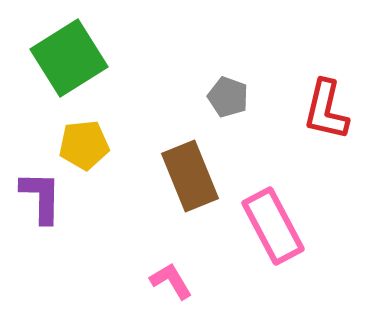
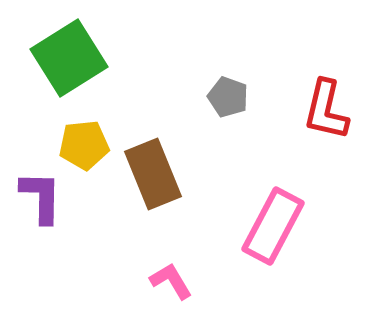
brown rectangle: moved 37 px left, 2 px up
pink rectangle: rotated 56 degrees clockwise
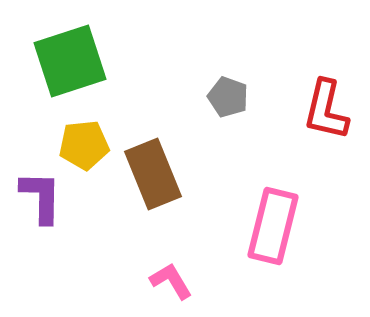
green square: moved 1 px right, 3 px down; rotated 14 degrees clockwise
pink rectangle: rotated 14 degrees counterclockwise
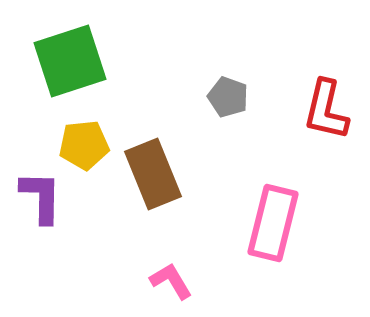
pink rectangle: moved 3 px up
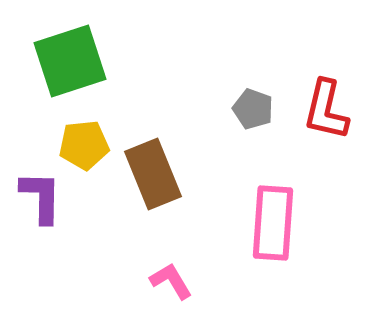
gray pentagon: moved 25 px right, 12 px down
pink rectangle: rotated 10 degrees counterclockwise
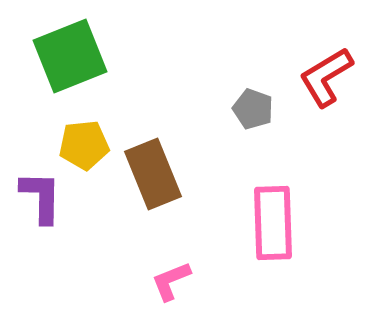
green square: moved 5 px up; rotated 4 degrees counterclockwise
red L-shape: moved 33 px up; rotated 46 degrees clockwise
pink rectangle: rotated 6 degrees counterclockwise
pink L-shape: rotated 81 degrees counterclockwise
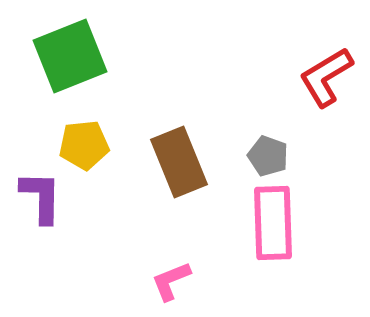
gray pentagon: moved 15 px right, 47 px down
brown rectangle: moved 26 px right, 12 px up
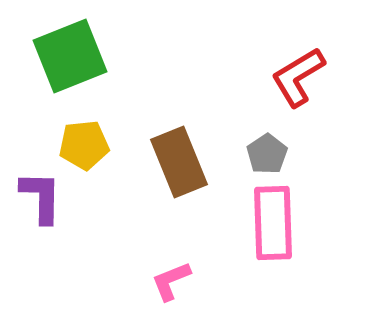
red L-shape: moved 28 px left
gray pentagon: moved 1 px left, 2 px up; rotated 18 degrees clockwise
